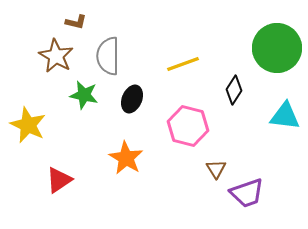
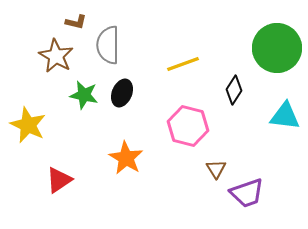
gray semicircle: moved 11 px up
black ellipse: moved 10 px left, 6 px up
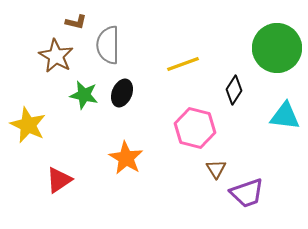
pink hexagon: moved 7 px right, 2 px down
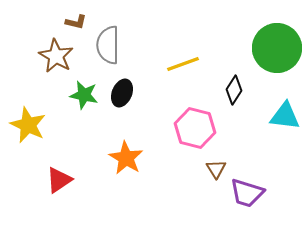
purple trapezoid: rotated 36 degrees clockwise
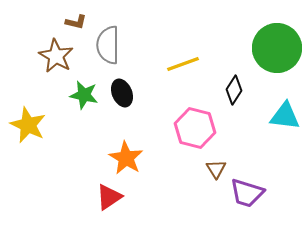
black ellipse: rotated 44 degrees counterclockwise
red triangle: moved 50 px right, 17 px down
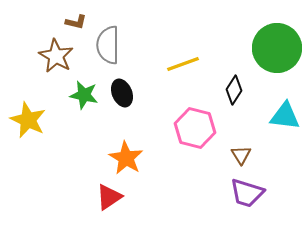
yellow star: moved 5 px up
brown triangle: moved 25 px right, 14 px up
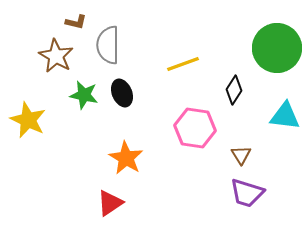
pink hexagon: rotated 6 degrees counterclockwise
red triangle: moved 1 px right, 6 px down
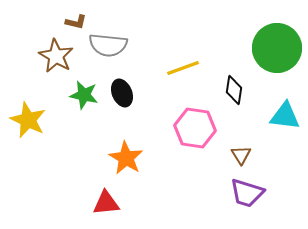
gray semicircle: rotated 84 degrees counterclockwise
yellow line: moved 4 px down
black diamond: rotated 24 degrees counterclockwise
red triangle: moved 4 px left; rotated 28 degrees clockwise
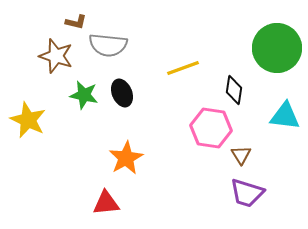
brown star: rotated 12 degrees counterclockwise
pink hexagon: moved 16 px right
orange star: rotated 12 degrees clockwise
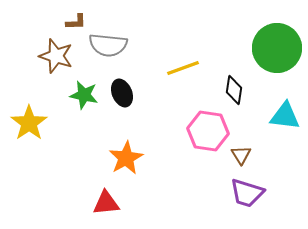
brown L-shape: rotated 15 degrees counterclockwise
yellow star: moved 1 px right, 3 px down; rotated 12 degrees clockwise
pink hexagon: moved 3 px left, 3 px down
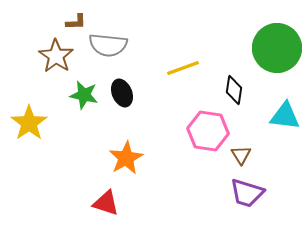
brown star: rotated 16 degrees clockwise
red triangle: rotated 24 degrees clockwise
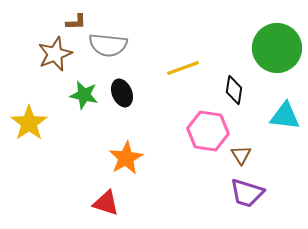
brown star: moved 1 px left, 2 px up; rotated 16 degrees clockwise
